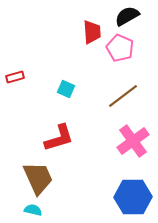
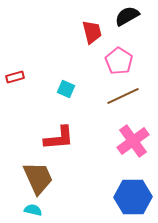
red trapezoid: rotated 10 degrees counterclockwise
pink pentagon: moved 1 px left, 13 px down; rotated 8 degrees clockwise
brown line: rotated 12 degrees clockwise
red L-shape: rotated 12 degrees clockwise
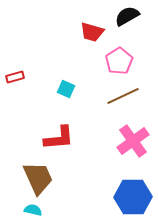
red trapezoid: rotated 120 degrees clockwise
pink pentagon: rotated 8 degrees clockwise
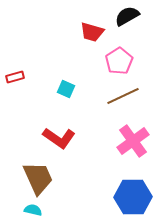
red L-shape: rotated 40 degrees clockwise
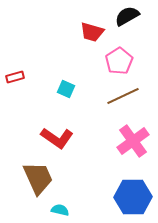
red L-shape: moved 2 px left
cyan semicircle: moved 27 px right
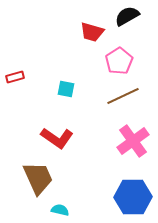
cyan square: rotated 12 degrees counterclockwise
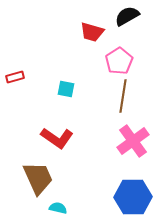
brown line: rotated 56 degrees counterclockwise
cyan semicircle: moved 2 px left, 2 px up
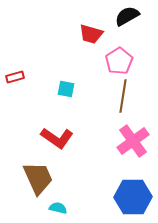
red trapezoid: moved 1 px left, 2 px down
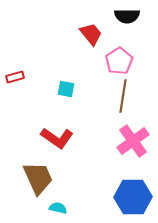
black semicircle: rotated 150 degrees counterclockwise
red trapezoid: rotated 145 degrees counterclockwise
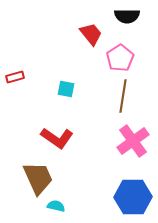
pink pentagon: moved 1 px right, 3 px up
cyan semicircle: moved 2 px left, 2 px up
